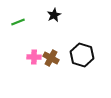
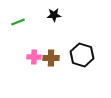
black star: rotated 24 degrees clockwise
brown cross: rotated 28 degrees counterclockwise
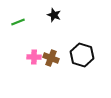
black star: rotated 24 degrees clockwise
brown cross: rotated 21 degrees clockwise
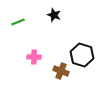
brown cross: moved 10 px right, 13 px down
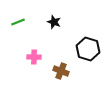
black star: moved 7 px down
black hexagon: moved 6 px right, 6 px up
